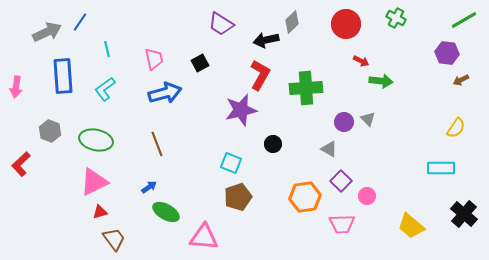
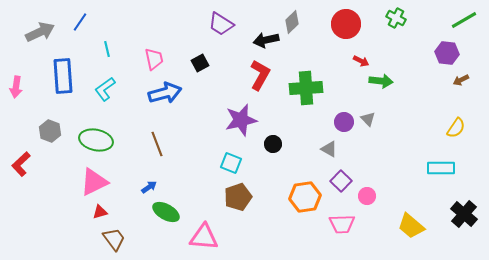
gray arrow at (47, 32): moved 7 px left
purple star at (241, 110): moved 10 px down
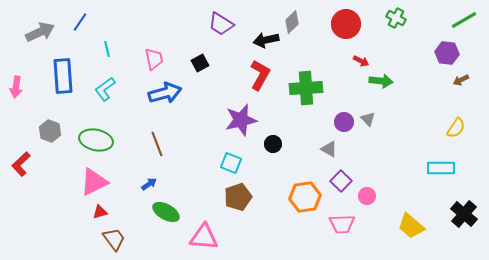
blue arrow at (149, 187): moved 3 px up
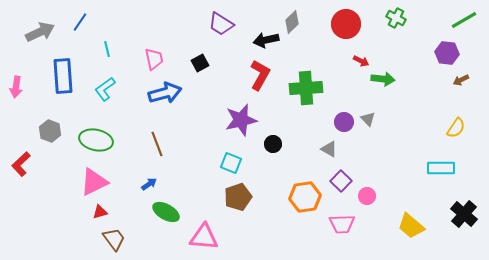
green arrow at (381, 81): moved 2 px right, 2 px up
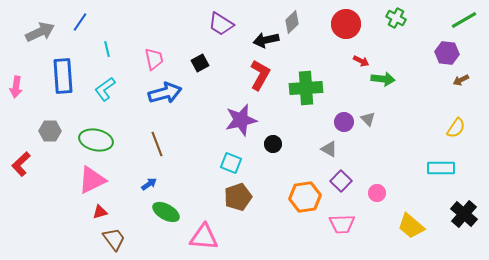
gray hexagon at (50, 131): rotated 20 degrees counterclockwise
pink triangle at (94, 182): moved 2 px left, 2 px up
pink circle at (367, 196): moved 10 px right, 3 px up
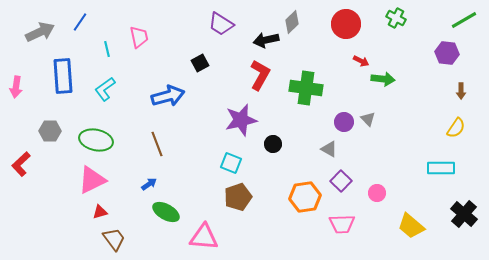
pink trapezoid at (154, 59): moved 15 px left, 22 px up
brown arrow at (461, 80): moved 11 px down; rotated 63 degrees counterclockwise
green cross at (306, 88): rotated 12 degrees clockwise
blue arrow at (165, 93): moved 3 px right, 3 px down
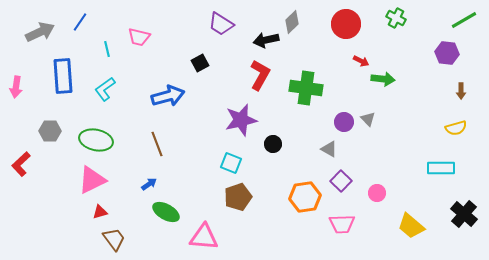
pink trapezoid at (139, 37): rotated 115 degrees clockwise
yellow semicircle at (456, 128): rotated 40 degrees clockwise
